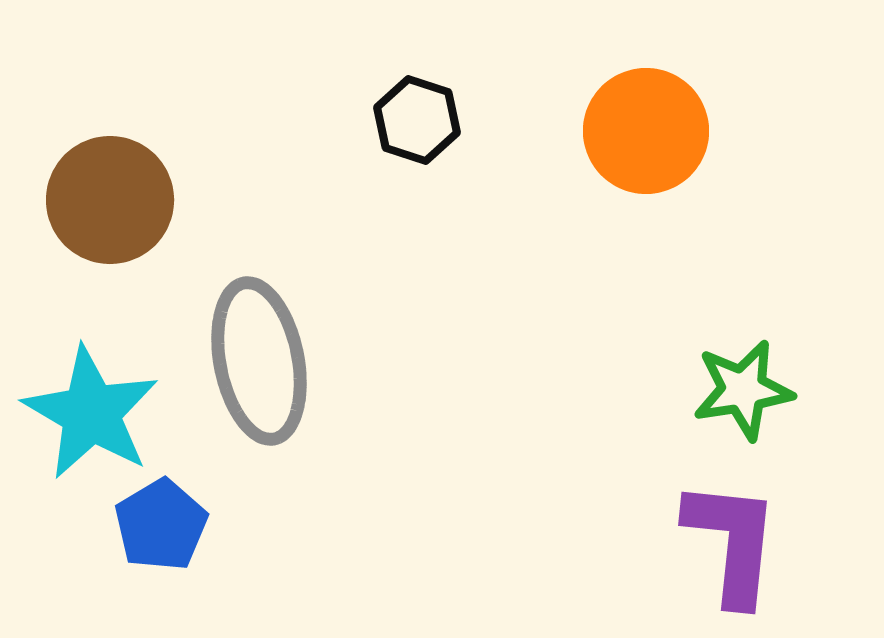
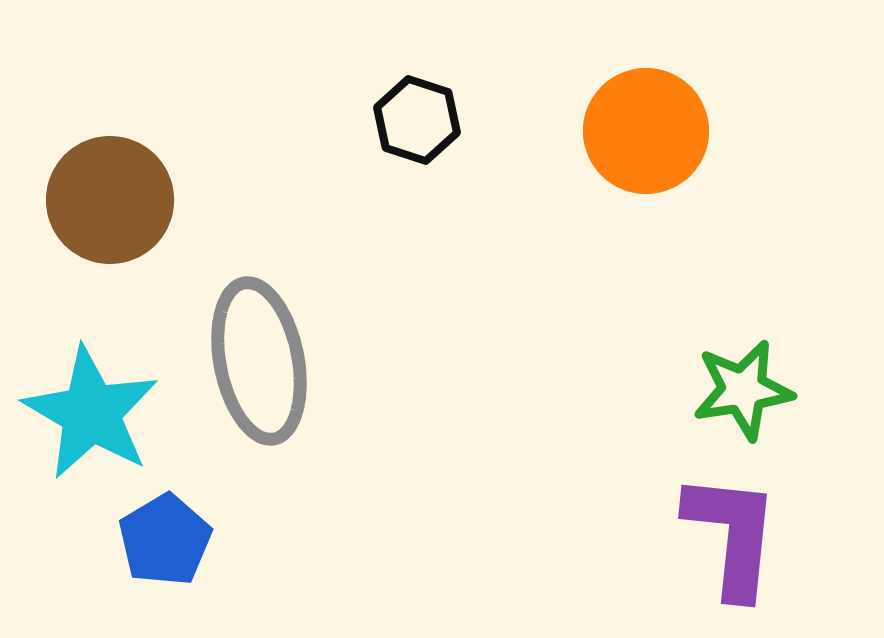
blue pentagon: moved 4 px right, 15 px down
purple L-shape: moved 7 px up
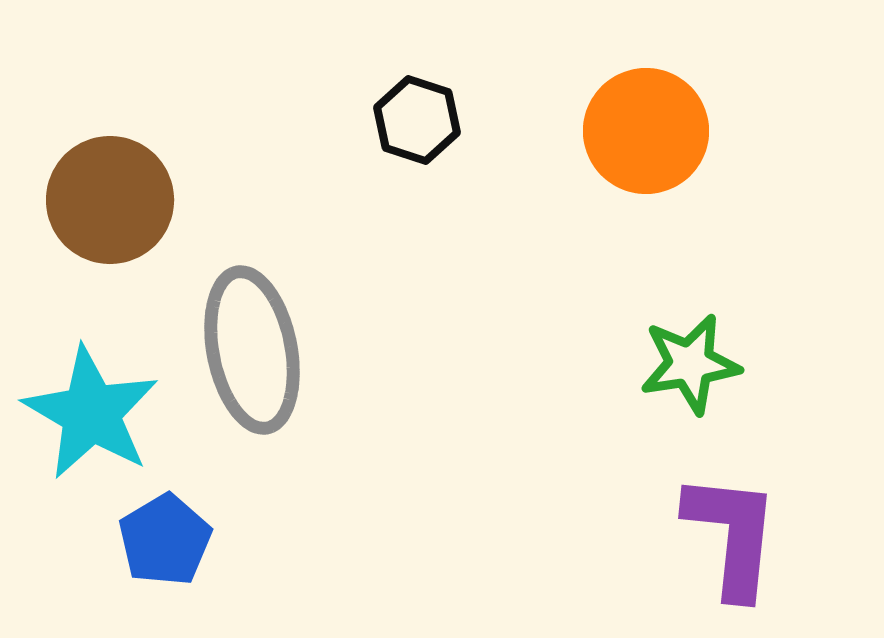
gray ellipse: moved 7 px left, 11 px up
green star: moved 53 px left, 26 px up
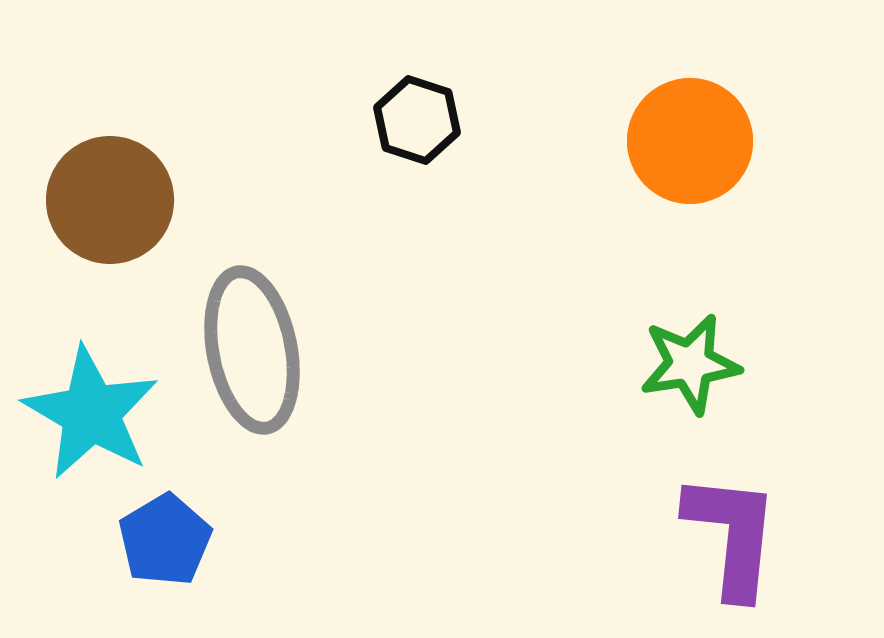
orange circle: moved 44 px right, 10 px down
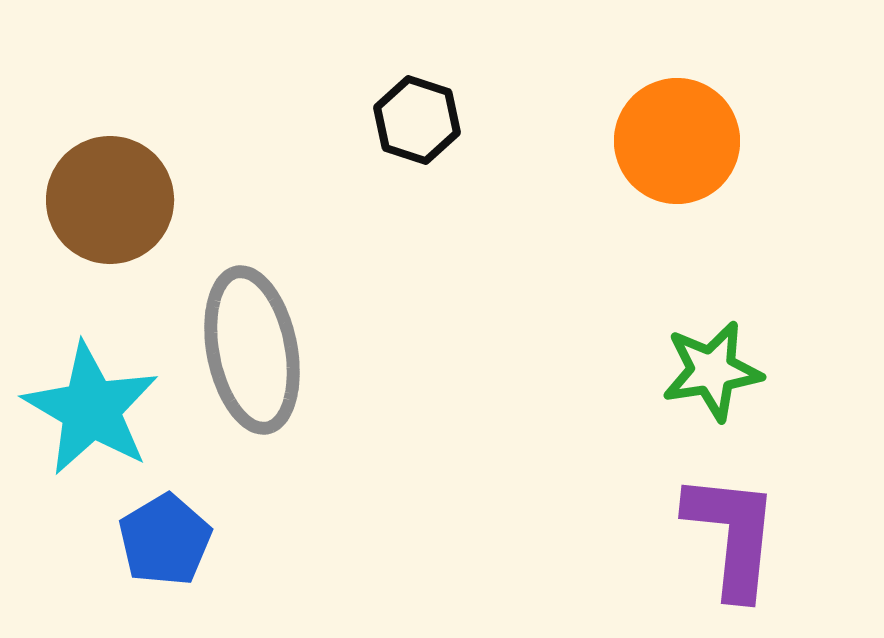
orange circle: moved 13 px left
green star: moved 22 px right, 7 px down
cyan star: moved 4 px up
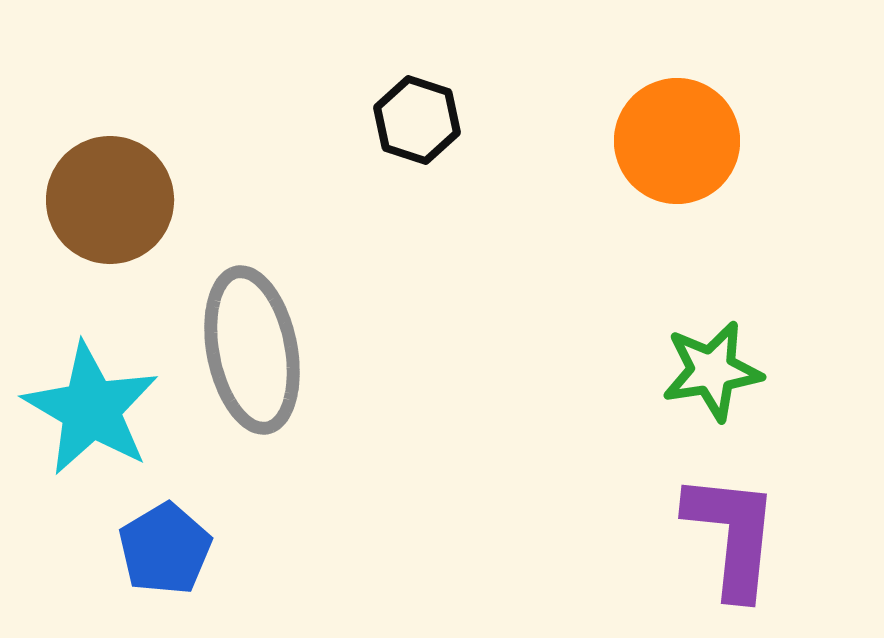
blue pentagon: moved 9 px down
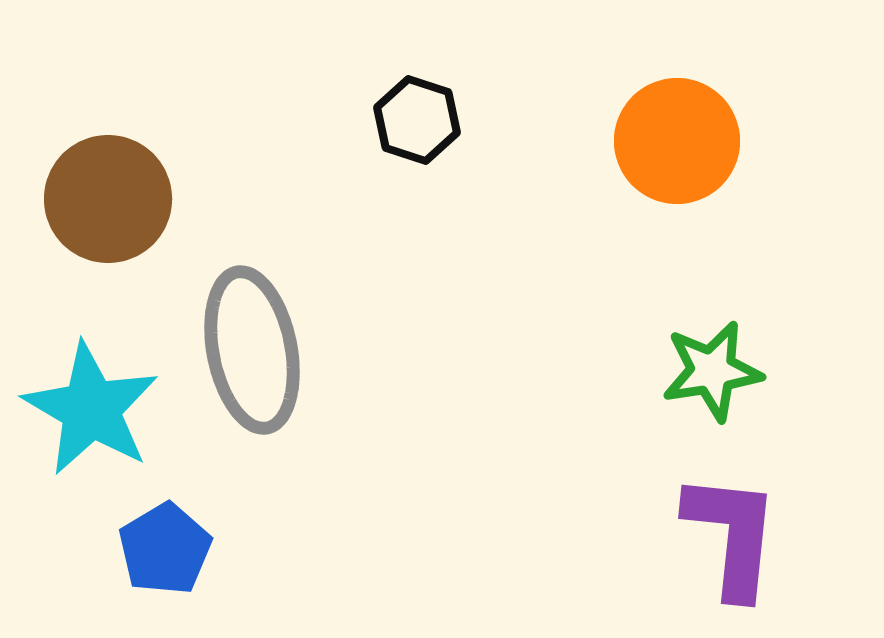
brown circle: moved 2 px left, 1 px up
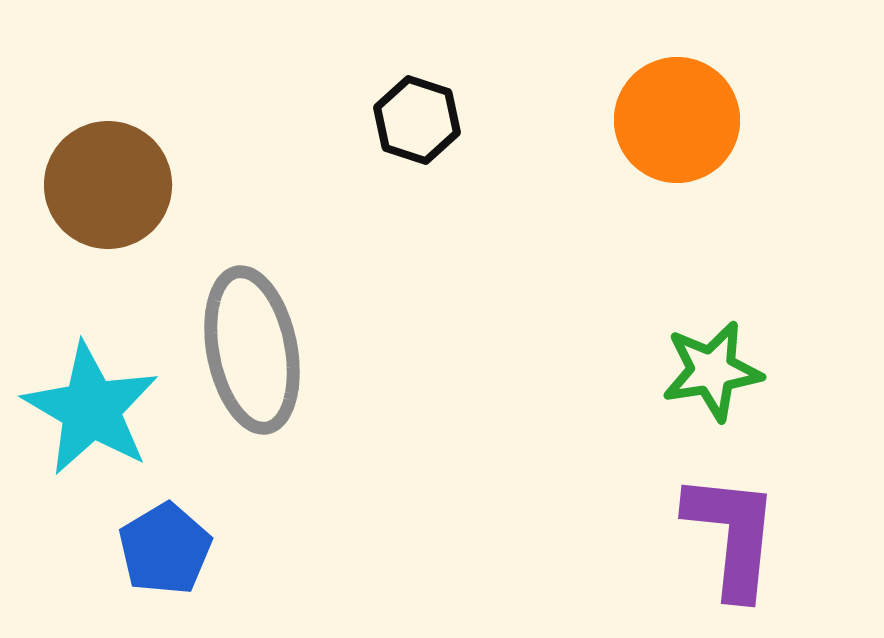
orange circle: moved 21 px up
brown circle: moved 14 px up
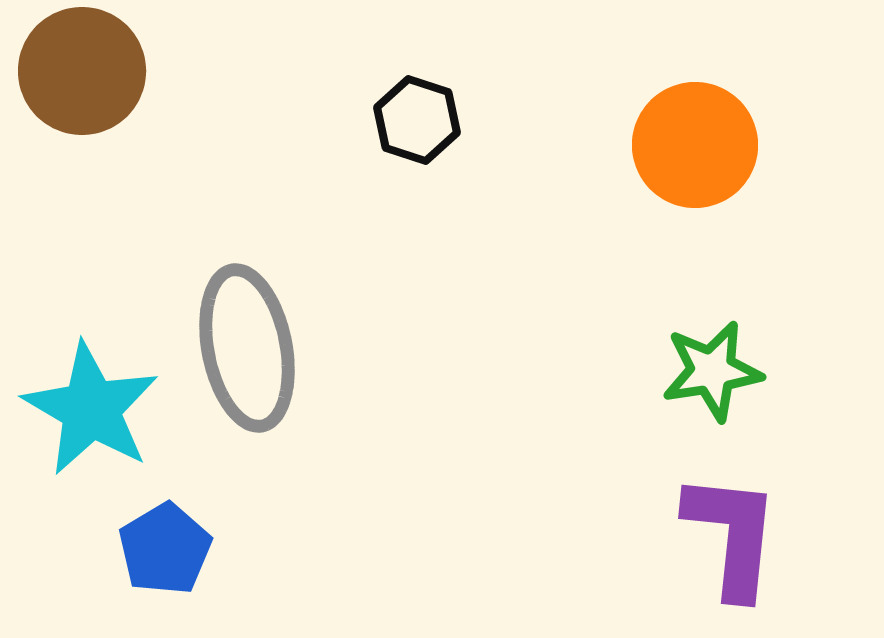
orange circle: moved 18 px right, 25 px down
brown circle: moved 26 px left, 114 px up
gray ellipse: moved 5 px left, 2 px up
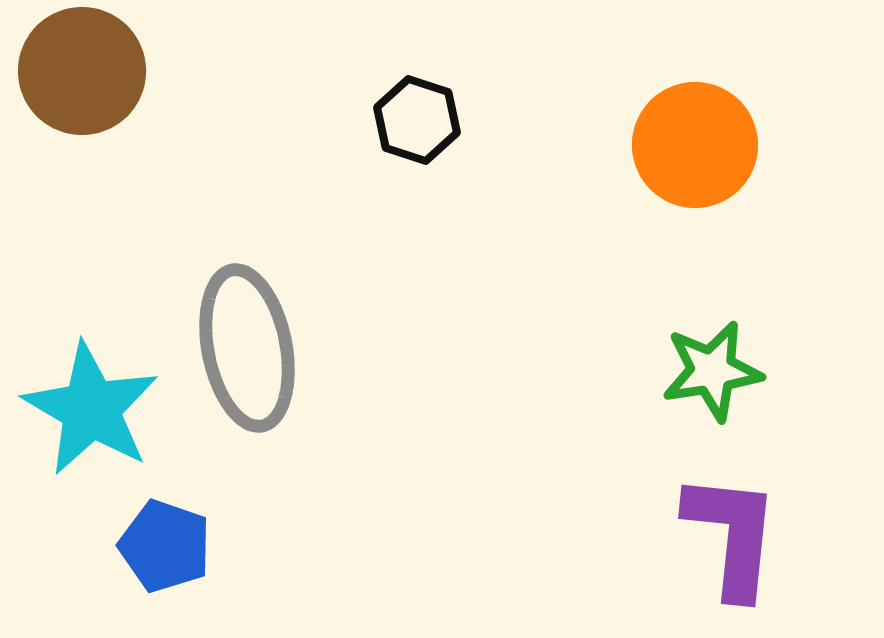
blue pentagon: moved 3 px up; rotated 22 degrees counterclockwise
